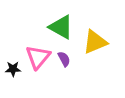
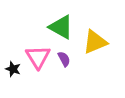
pink triangle: rotated 12 degrees counterclockwise
black star: rotated 21 degrees clockwise
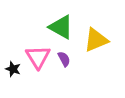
yellow triangle: moved 1 px right, 2 px up
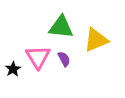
green triangle: rotated 24 degrees counterclockwise
black star: rotated 21 degrees clockwise
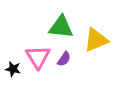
purple semicircle: rotated 63 degrees clockwise
black star: rotated 28 degrees counterclockwise
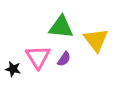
yellow triangle: rotated 44 degrees counterclockwise
